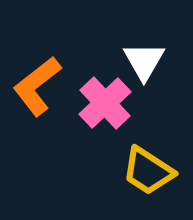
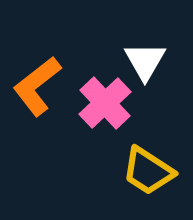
white triangle: moved 1 px right
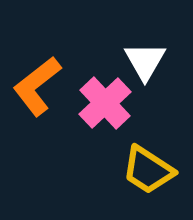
yellow trapezoid: moved 1 px up
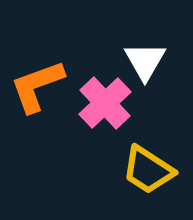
orange L-shape: rotated 18 degrees clockwise
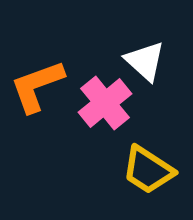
white triangle: rotated 18 degrees counterclockwise
pink cross: rotated 4 degrees clockwise
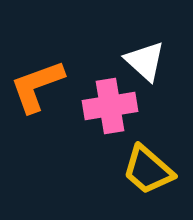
pink cross: moved 5 px right, 3 px down; rotated 30 degrees clockwise
yellow trapezoid: rotated 8 degrees clockwise
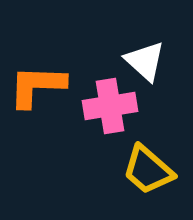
orange L-shape: rotated 22 degrees clockwise
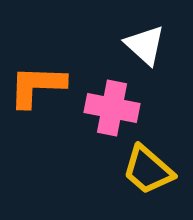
white triangle: moved 16 px up
pink cross: moved 2 px right, 2 px down; rotated 20 degrees clockwise
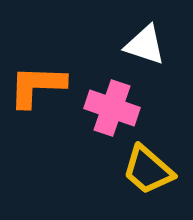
white triangle: rotated 24 degrees counterclockwise
pink cross: rotated 8 degrees clockwise
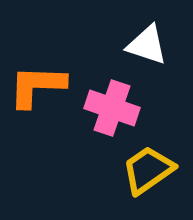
white triangle: moved 2 px right
yellow trapezoid: rotated 104 degrees clockwise
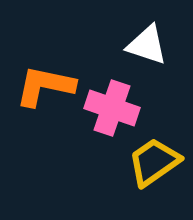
orange L-shape: moved 8 px right; rotated 10 degrees clockwise
yellow trapezoid: moved 6 px right, 8 px up
